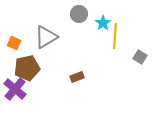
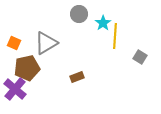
gray triangle: moved 6 px down
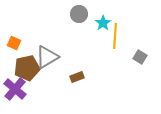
gray triangle: moved 1 px right, 14 px down
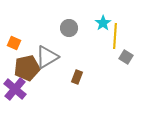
gray circle: moved 10 px left, 14 px down
gray square: moved 14 px left
brown rectangle: rotated 48 degrees counterclockwise
